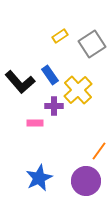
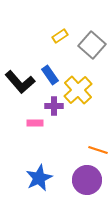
gray square: moved 1 px down; rotated 16 degrees counterclockwise
orange line: moved 1 px left, 1 px up; rotated 72 degrees clockwise
purple circle: moved 1 px right, 1 px up
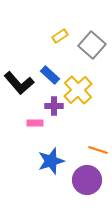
blue rectangle: rotated 12 degrees counterclockwise
black L-shape: moved 1 px left, 1 px down
blue star: moved 12 px right, 17 px up; rotated 8 degrees clockwise
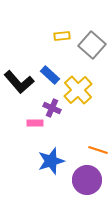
yellow rectangle: moved 2 px right; rotated 28 degrees clockwise
black L-shape: moved 1 px up
purple cross: moved 2 px left, 2 px down; rotated 24 degrees clockwise
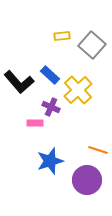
purple cross: moved 1 px left, 1 px up
blue star: moved 1 px left
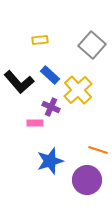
yellow rectangle: moved 22 px left, 4 px down
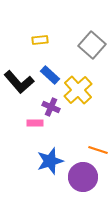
purple circle: moved 4 px left, 3 px up
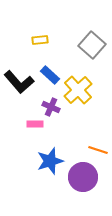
pink rectangle: moved 1 px down
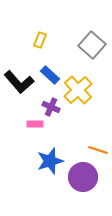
yellow rectangle: rotated 63 degrees counterclockwise
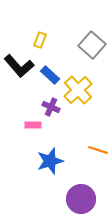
black L-shape: moved 16 px up
pink rectangle: moved 2 px left, 1 px down
purple circle: moved 2 px left, 22 px down
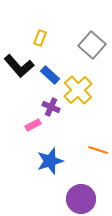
yellow rectangle: moved 2 px up
pink rectangle: rotated 28 degrees counterclockwise
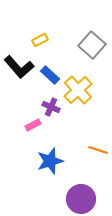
yellow rectangle: moved 2 px down; rotated 42 degrees clockwise
black L-shape: moved 1 px down
